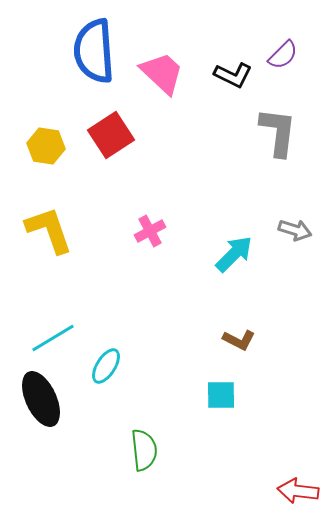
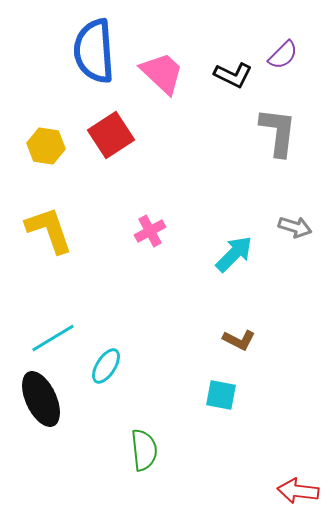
gray arrow: moved 3 px up
cyan square: rotated 12 degrees clockwise
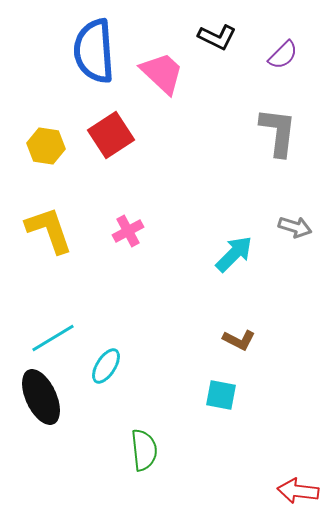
black L-shape: moved 16 px left, 38 px up
pink cross: moved 22 px left
black ellipse: moved 2 px up
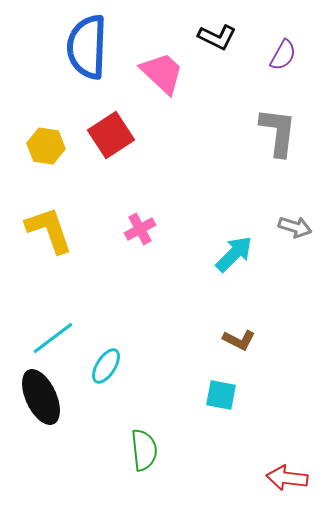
blue semicircle: moved 7 px left, 4 px up; rotated 6 degrees clockwise
purple semicircle: rotated 16 degrees counterclockwise
pink cross: moved 12 px right, 2 px up
cyan line: rotated 6 degrees counterclockwise
red arrow: moved 11 px left, 13 px up
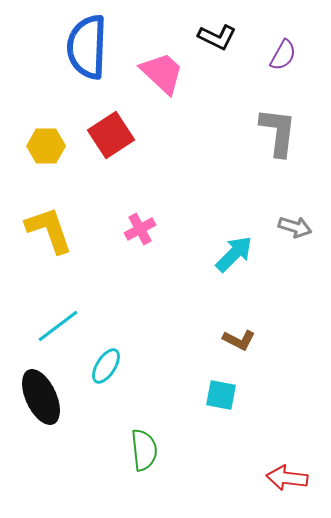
yellow hexagon: rotated 9 degrees counterclockwise
cyan line: moved 5 px right, 12 px up
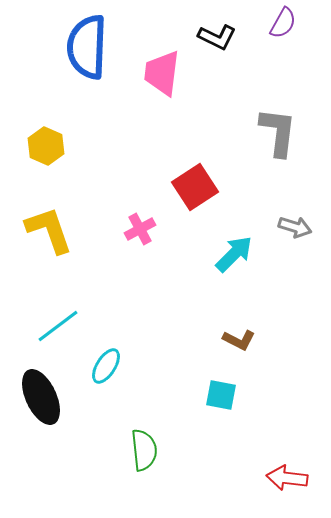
purple semicircle: moved 32 px up
pink trapezoid: rotated 126 degrees counterclockwise
red square: moved 84 px right, 52 px down
yellow hexagon: rotated 24 degrees clockwise
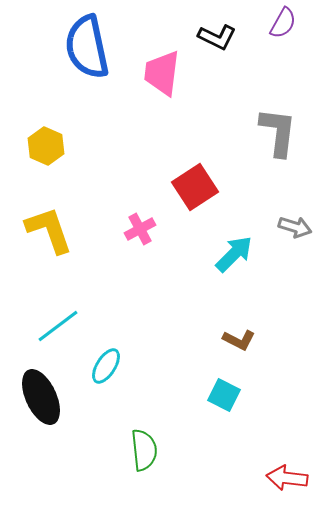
blue semicircle: rotated 14 degrees counterclockwise
cyan square: moved 3 px right; rotated 16 degrees clockwise
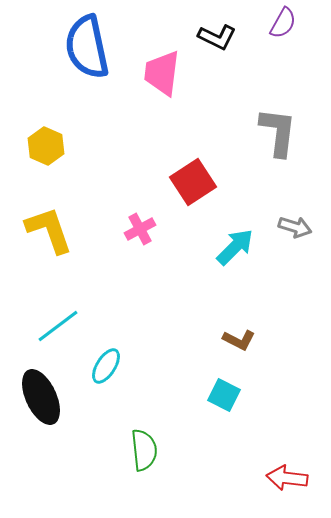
red square: moved 2 px left, 5 px up
cyan arrow: moved 1 px right, 7 px up
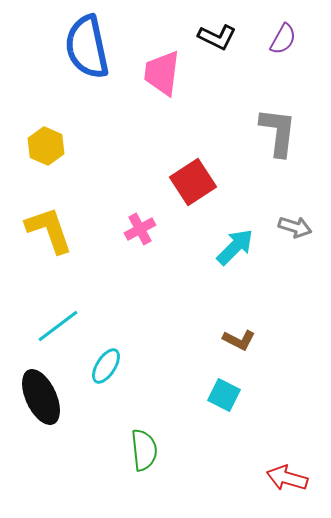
purple semicircle: moved 16 px down
red arrow: rotated 9 degrees clockwise
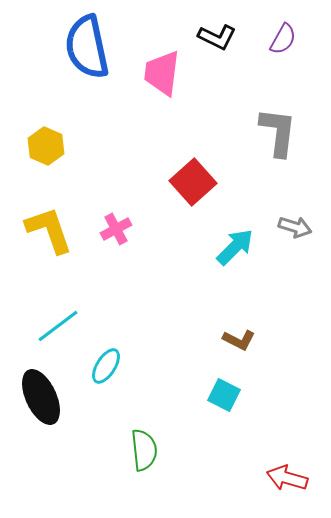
red square: rotated 9 degrees counterclockwise
pink cross: moved 24 px left
